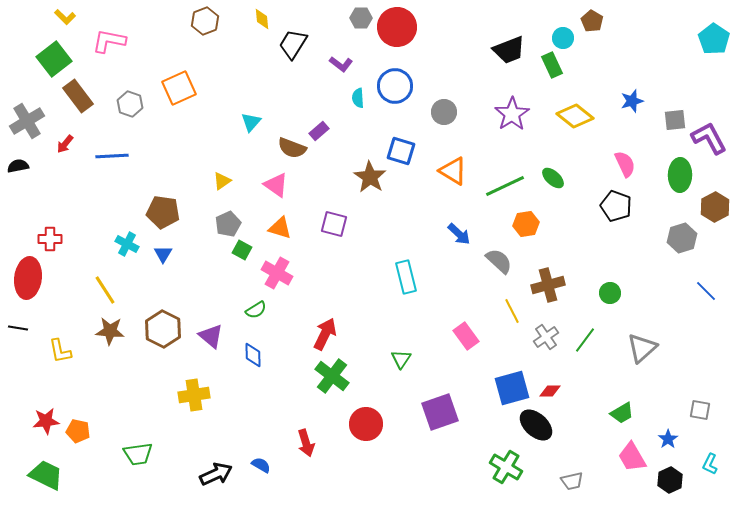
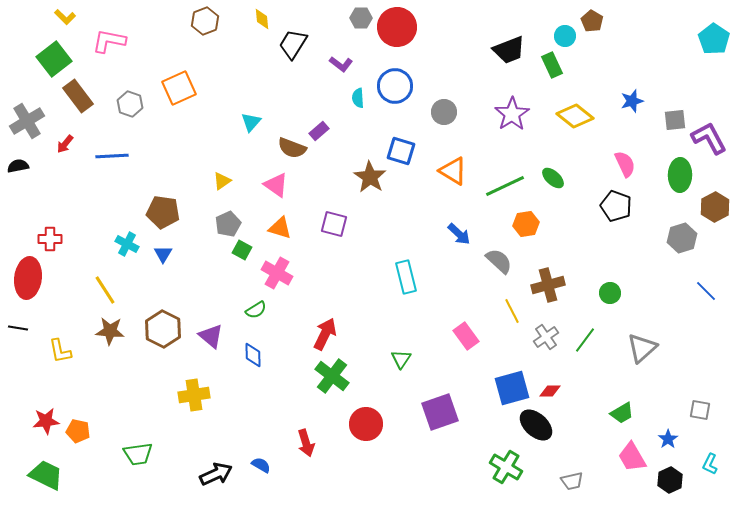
cyan circle at (563, 38): moved 2 px right, 2 px up
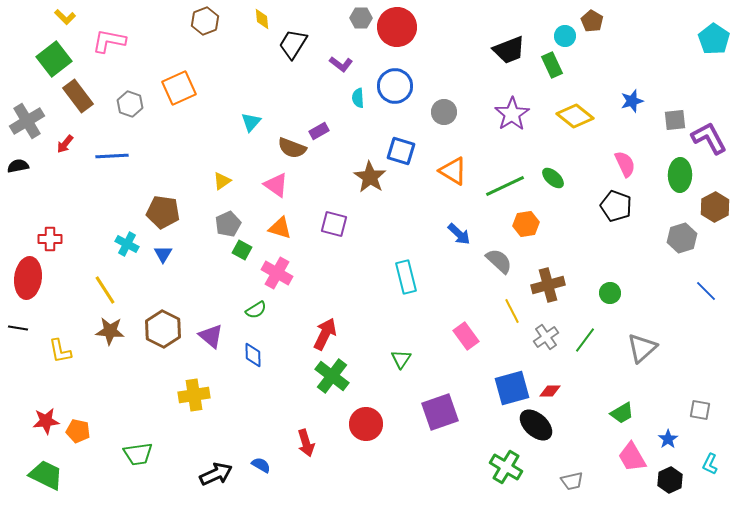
purple rectangle at (319, 131): rotated 12 degrees clockwise
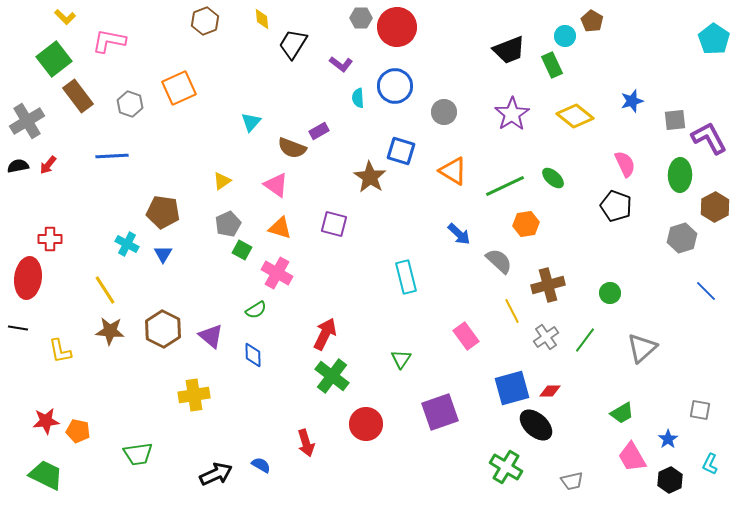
red arrow at (65, 144): moved 17 px left, 21 px down
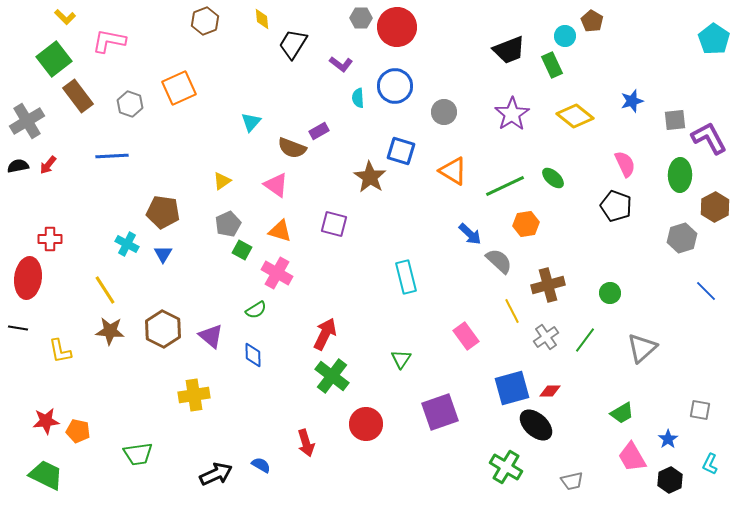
orange triangle at (280, 228): moved 3 px down
blue arrow at (459, 234): moved 11 px right
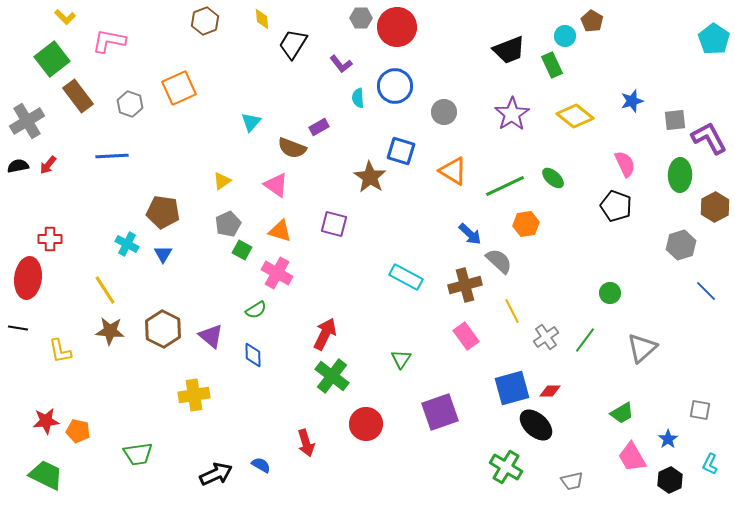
green square at (54, 59): moved 2 px left
purple L-shape at (341, 64): rotated 15 degrees clockwise
purple rectangle at (319, 131): moved 4 px up
gray hexagon at (682, 238): moved 1 px left, 7 px down
cyan rectangle at (406, 277): rotated 48 degrees counterclockwise
brown cross at (548, 285): moved 83 px left
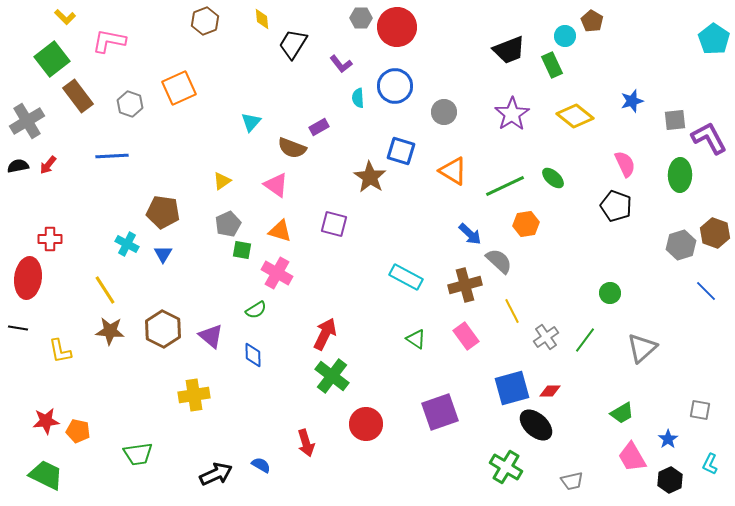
brown hexagon at (715, 207): moved 26 px down; rotated 12 degrees counterclockwise
green square at (242, 250): rotated 18 degrees counterclockwise
green triangle at (401, 359): moved 15 px right, 20 px up; rotated 30 degrees counterclockwise
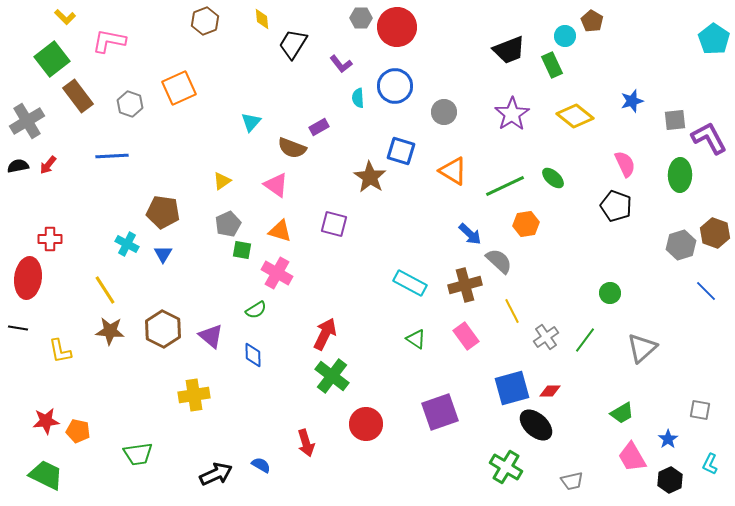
cyan rectangle at (406, 277): moved 4 px right, 6 px down
